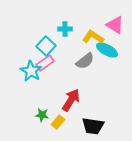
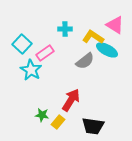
cyan square: moved 24 px left, 2 px up
pink rectangle: moved 10 px up
cyan star: moved 1 px up
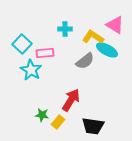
pink rectangle: rotated 30 degrees clockwise
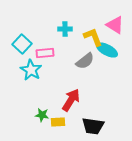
yellow L-shape: rotated 35 degrees clockwise
yellow rectangle: rotated 48 degrees clockwise
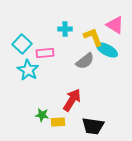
cyan star: moved 3 px left
red arrow: moved 1 px right
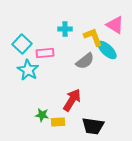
cyan ellipse: rotated 15 degrees clockwise
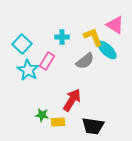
cyan cross: moved 3 px left, 8 px down
pink rectangle: moved 2 px right, 8 px down; rotated 54 degrees counterclockwise
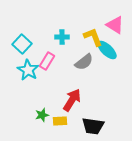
gray semicircle: moved 1 px left, 1 px down
green star: rotated 24 degrees counterclockwise
yellow rectangle: moved 2 px right, 1 px up
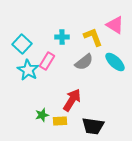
cyan ellipse: moved 8 px right, 12 px down
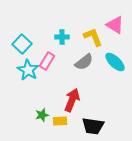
red arrow: rotated 10 degrees counterclockwise
